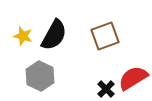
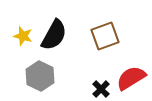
red semicircle: moved 2 px left
black cross: moved 5 px left
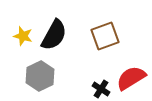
gray hexagon: rotated 8 degrees clockwise
black cross: rotated 12 degrees counterclockwise
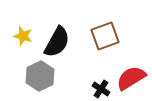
black semicircle: moved 3 px right, 7 px down
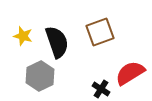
brown square: moved 5 px left, 4 px up
black semicircle: rotated 48 degrees counterclockwise
red semicircle: moved 1 px left, 5 px up
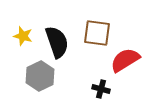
brown square: moved 3 px left, 1 px down; rotated 28 degrees clockwise
red semicircle: moved 5 px left, 13 px up
black cross: rotated 18 degrees counterclockwise
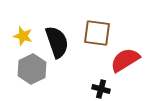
gray hexagon: moved 8 px left, 7 px up
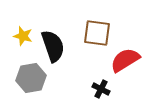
black semicircle: moved 4 px left, 4 px down
gray hexagon: moved 1 px left, 9 px down; rotated 16 degrees clockwise
black cross: rotated 12 degrees clockwise
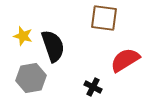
brown square: moved 7 px right, 15 px up
black cross: moved 8 px left, 2 px up
